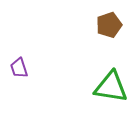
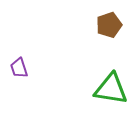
green triangle: moved 2 px down
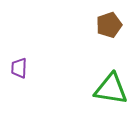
purple trapezoid: rotated 20 degrees clockwise
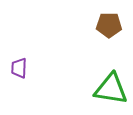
brown pentagon: rotated 20 degrees clockwise
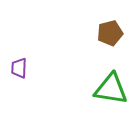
brown pentagon: moved 1 px right, 8 px down; rotated 15 degrees counterclockwise
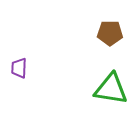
brown pentagon: rotated 15 degrees clockwise
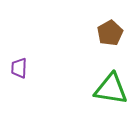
brown pentagon: rotated 30 degrees counterclockwise
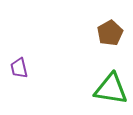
purple trapezoid: rotated 15 degrees counterclockwise
